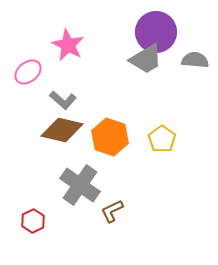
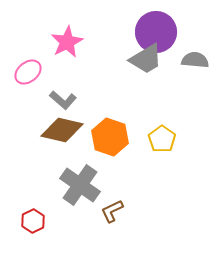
pink star: moved 1 px left, 3 px up; rotated 16 degrees clockwise
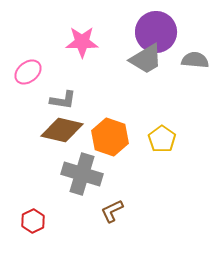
pink star: moved 15 px right; rotated 28 degrees clockwise
gray L-shape: rotated 32 degrees counterclockwise
gray cross: moved 2 px right, 11 px up; rotated 18 degrees counterclockwise
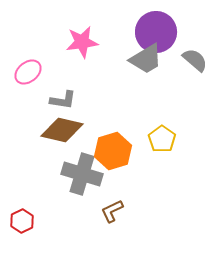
pink star: rotated 8 degrees counterclockwise
gray semicircle: rotated 36 degrees clockwise
orange hexagon: moved 3 px right, 14 px down; rotated 24 degrees clockwise
red hexagon: moved 11 px left
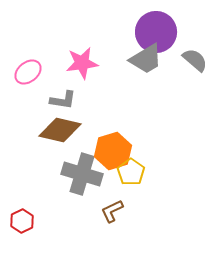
pink star: moved 21 px down
brown diamond: moved 2 px left
yellow pentagon: moved 31 px left, 33 px down
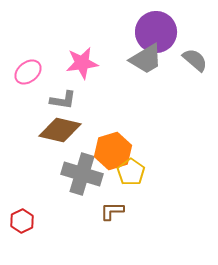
brown L-shape: rotated 25 degrees clockwise
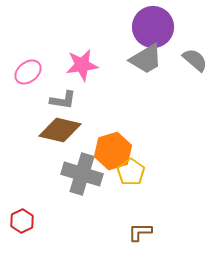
purple circle: moved 3 px left, 5 px up
pink star: moved 2 px down
brown L-shape: moved 28 px right, 21 px down
